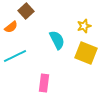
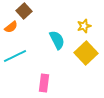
brown square: moved 2 px left
yellow square: rotated 25 degrees clockwise
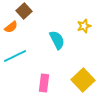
yellow square: moved 3 px left, 27 px down
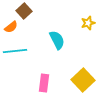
yellow star: moved 4 px right, 3 px up
cyan line: moved 5 px up; rotated 20 degrees clockwise
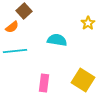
yellow star: rotated 16 degrees counterclockwise
orange semicircle: moved 1 px right
cyan semicircle: rotated 54 degrees counterclockwise
yellow square: rotated 15 degrees counterclockwise
